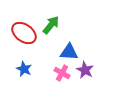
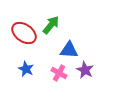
blue triangle: moved 2 px up
blue star: moved 2 px right
pink cross: moved 3 px left
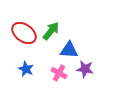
green arrow: moved 6 px down
purple star: moved 1 px up; rotated 18 degrees counterclockwise
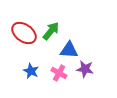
blue star: moved 5 px right, 2 px down
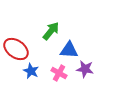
red ellipse: moved 8 px left, 16 px down
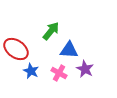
purple star: rotated 18 degrees clockwise
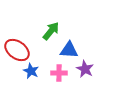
red ellipse: moved 1 px right, 1 px down
pink cross: rotated 28 degrees counterclockwise
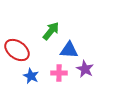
blue star: moved 5 px down
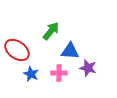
blue triangle: moved 1 px right, 1 px down
purple star: moved 3 px right, 1 px up; rotated 12 degrees counterclockwise
blue star: moved 2 px up
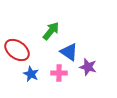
blue triangle: moved 1 px left, 1 px down; rotated 30 degrees clockwise
purple star: moved 1 px up
